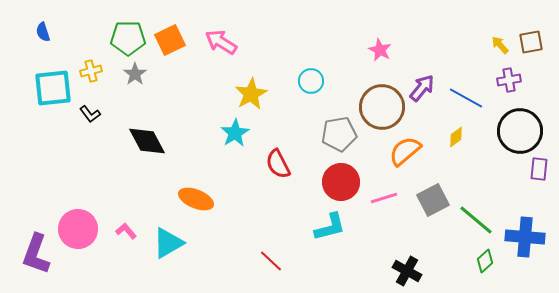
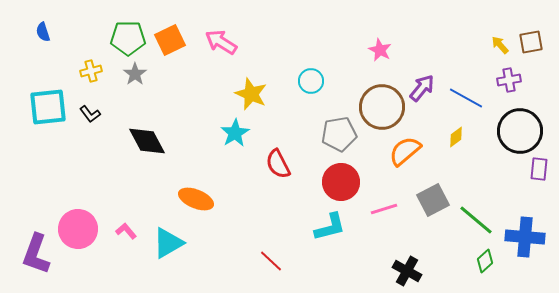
cyan square: moved 5 px left, 19 px down
yellow star: rotated 20 degrees counterclockwise
pink line: moved 11 px down
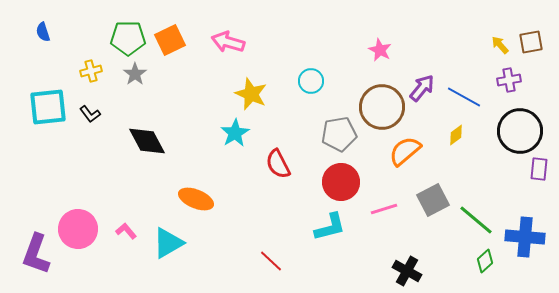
pink arrow: moved 7 px right; rotated 16 degrees counterclockwise
blue line: moved 2 px left, 1 px up
yellow diamond: moved 2 px up
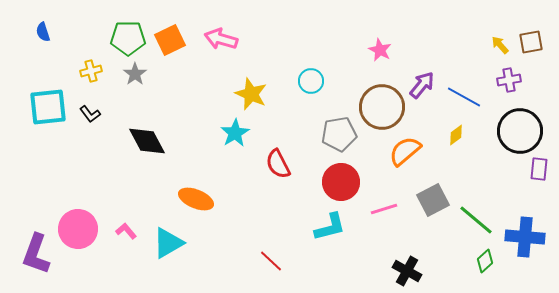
pink arrow: moved 7 px left, 3 px up
purple arrow: moved 3 px up
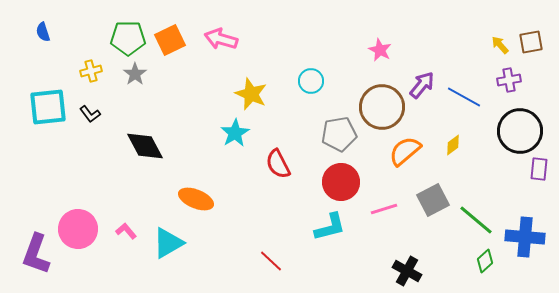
yellow diamond: moved 3 px left, 10 px down
black diamond: moved 2 px left, 5 px down
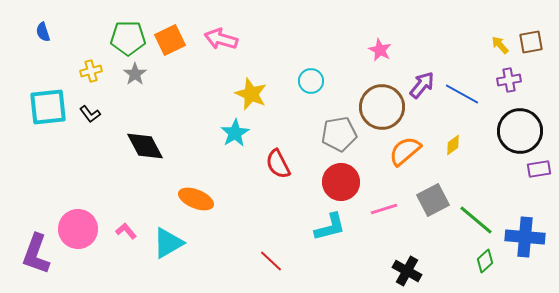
blue line: moved 2 px left, 3 px up
purple rectangle: rotated 75 degrees clockwise
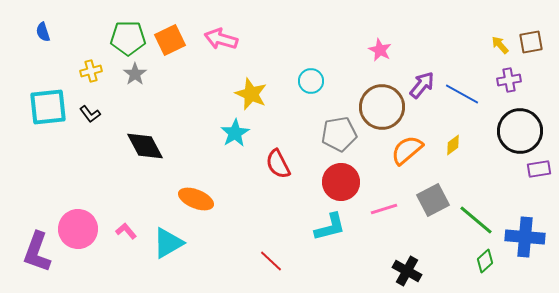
orange semicircle: moved 2 px right, 1 px up
purple L-shape: moved 1 px right, 2 px up
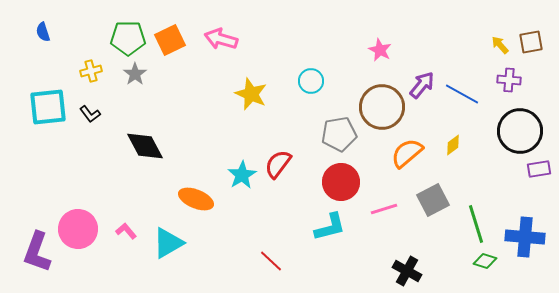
purple cross: rotated 15 degrees clockwise
cyan star: moved 7 px right, 42 px down
orange semicircle: moved 3 px down
red semicircle: rotated 64 degrees clockwise
green line: moved 4 px down; rotated 33 degrees clockwise
green diamond: rotated 60 degrees clockwise
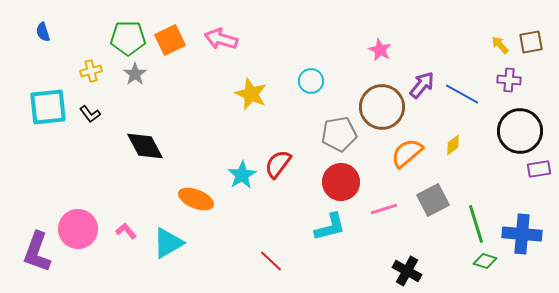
blue cross: moved 3 px left, 3 px up
